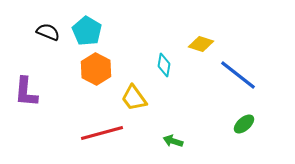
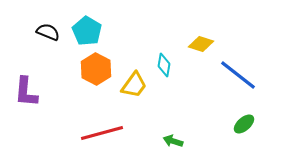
yellow trapezoid: moved 13 px up; rotated 108 degrees counterclockwise
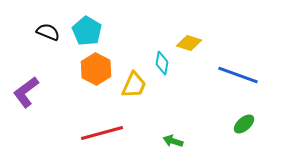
yellow diamond: moved 12 px left, 1 px up
cyan diamond: moved 2 px left, 2 px up
blue line: rotated 18 degrees counterclockwise
yellow trapezoid: rotated 12 degrees counterclockwise
purple L-shape: rotated 48 degrees clockwise
